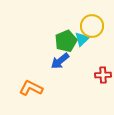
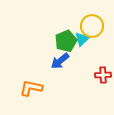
orange L-shape: rotated 15 degrees counterclockwise
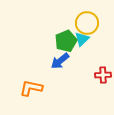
yellow circle: moved 5 px left, 3 px up
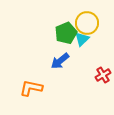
green pentagon: moved 8 px up
red cross: rotated 28 degrees counterclockwise
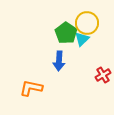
green pentagon: rotated 15 degrees counterclockwise
blue arrow: moved 1 px left; rotated 48 degrees counterclockwise
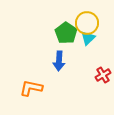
cyan triangle: moved 6 px right, 1 px up
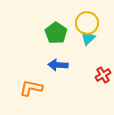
green pentagon: moved 10 px left
blue arrow: moved 1 px left, 4 px down; rotated 90 degrees clockwise
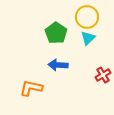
yellow circle: moved 6 px up
